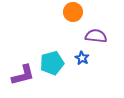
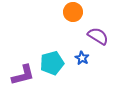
purple semicircle: moved 2 px right; rotated 25 degrees clockwise
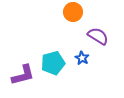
cyan pentagon: moved 1 px right
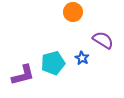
purple semicircle: moved 5 px right, 4 px down
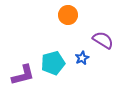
orange circle: moved 5 px left, 3 px down
blue star: rotated 16 degrees clockwise
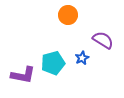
purple L-shape: rotated 25 degrees clockwise
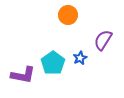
purple semicircle: rotated 90 degrees counterclockwise
blue star: moved 2 px left
cyan pentagon: rotated 20 degrees counterclockwise
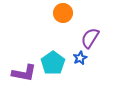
orange circle: moved 5 px left, 2 px up
purple semicircle: moved 13 px left, 2 px up
purple L-shape: moved 1 px right, 2 px up
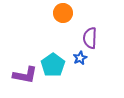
purple semicircle: rotated 30 degrees counterclockwise
cyan pentagon: moved 2 px down
purple L-shape: moved 1 px right, 2 px down
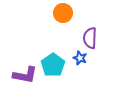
blue star: rotated 24 degrees counterclockwise
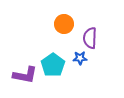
orange circle: moved 1 px right, 11 px down
blue star: rotated 24 degrees counterclockwise
